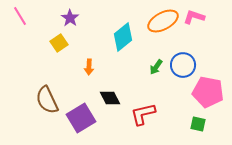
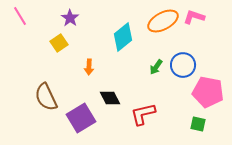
brown semicircle: moved 1 px left, 3 px up
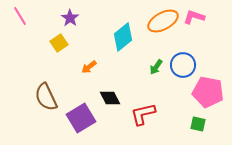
orange arrow: rotated 49 degrees clockwise
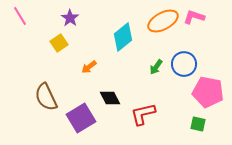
blue circle: moved 1 px right, 1 px up
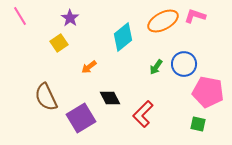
pink L-shape: moved 1 px right, 1 px up
red L-shape: rotated 32 degrees counterclockwise
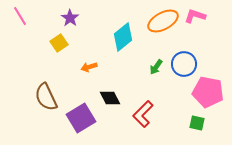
orange arrow: rotated 21 degrees clockwise
green square: moved 1 px left, 1 px up
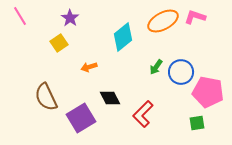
pink L-shape: moved 1 px down
blue circle: moved 3 px left, 8 px down
green square: rotated 21 degrees counterclockwise
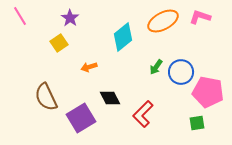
pink L-shape: moved 5 px right
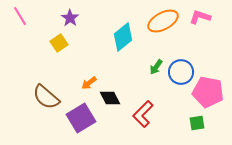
orange arrow: moved 16 px down; rotated 21 degrees counterclockwise
brown semicircle: rotated 24 degrees counterclockwise
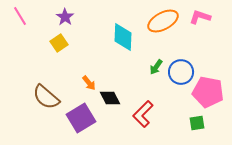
purple star: moved 5 px left, 1 px up
cyan diamond: rotated 48 degrees counterclockwise
orange arrow: rotated 91 degrees counterclockwise
